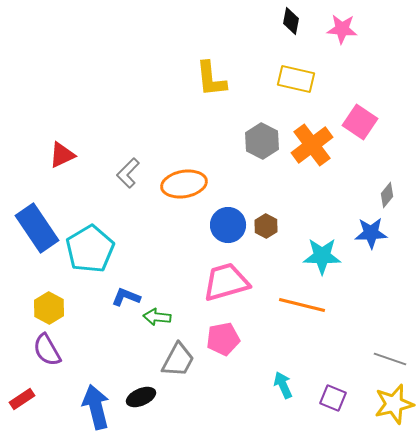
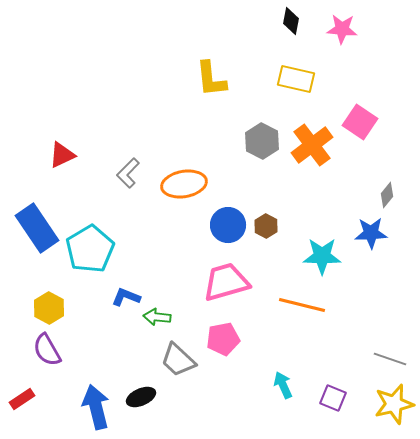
gray trapezoid: rotated 105 degrees clockwise
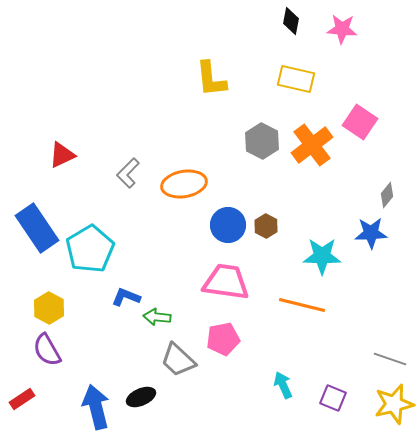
pink trapezoid: rotated 24 degrees clockwise
